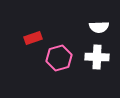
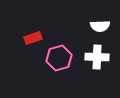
white semicircle: moved 1 px right, 1 px up
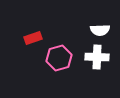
white semicircle: moved 4 px down
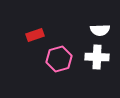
red rectangle: moved 2 px right, 3 px up
pink hexagon: moved 1 px down
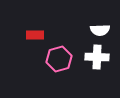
red rectangle: rotated 18 degrees clockwise
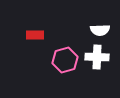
pink hexagon: moved 6 px right, 1 px down
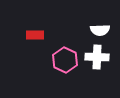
pink hexagon: rotated 20 degrees counterclockwise
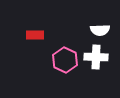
white cross: moved 1 px left
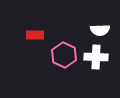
pink hexagon: moved 1 px left, 5 px up
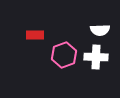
pink hexagon: rotated 15 degrees clockwise
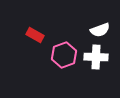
white semicircle: rotated 18 degrees counterclockwise
red rectangle: rotated 30 degrees clockwise
